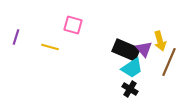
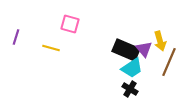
pink square: moved 3 px left, 1 px up
yellow line: moved 1 px right, 1 px down
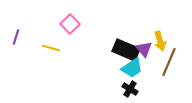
pink square: rotated 30 degrees clockwise
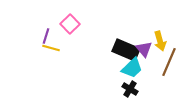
purple line: moved 30 px right, 1 px up
cyan trapezoid: rotated 10 degrees counterclockwise
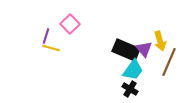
cyan trapezoid: moved 1 px right, 2 px down; rotated 10 degrees counterclockwise
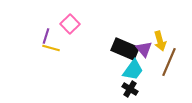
black rectangle: moved 1 px left, 1 px up
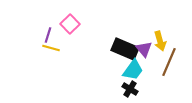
purple line: moved 2 px right, 1 px up
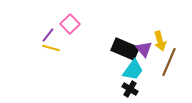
purple line: rotated 21 degrees clockwise
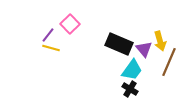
black rectangle: moved 6 px left, 5 px up
cyan trapezoid: moved 1 px left
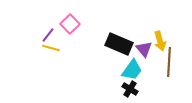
brown line: rotated 20 degrees counterclockwise
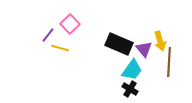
yellow line: moved 9 px right
